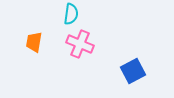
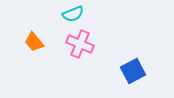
cyan semicircle: moved 2 px right; rotated 60 degrees clockwise
orange trapezoid: rotated 50 degrees counterclockwise
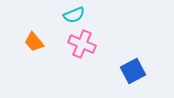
cyan semicircle: moved 1 px right, 1 px down
pink cross: moved 2 px right
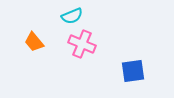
cyan semicircle: moved 2 px left, 1 px down
blue square: rotated 20 degrees clockwise
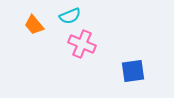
cyan semicircle: moved 2 px left
orange trapezoid: moved 17 px up
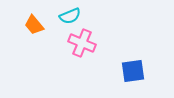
pink cross: moved 1 px up
